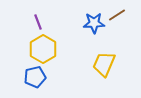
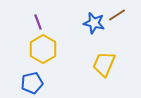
blue star: rotated 15 degrees clockwise
blue pentagon: moved 3 px left, 6 px down
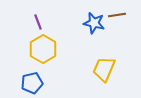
brown line: rotated 24 degrees clockwise
yellow trapezoid: moved 5 px down
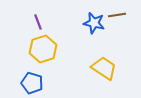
yellow hexagon: rotated 12 degrees clockwise
yellow trapezoid: moved 1 px up; rotated 100 degrees clockwise
blue pentagon: rotated 30 degrees clockwise
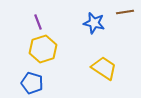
brown line: moved 8 px right, 3 px up
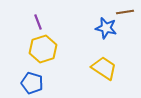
blue star: moved 12 px right, 5 px down
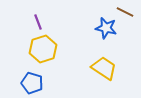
brown line: rotated 36 degrees clockwise
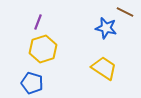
purple line: rotated 42 degrees clockwise
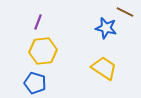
yellow hexagon: moved 2 px down; rotated 12 degrees clockwise
blue pentagon: moved 3 px right
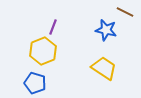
purple line: moved 15 px right, 5 px down
blue star: moved 2 px down
yellow hexagon: rotated 16 degrees counterclockwise
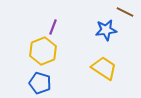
blue star: rotated 20 degrees counterclockwise
blue pentagon: moved 5 px right
